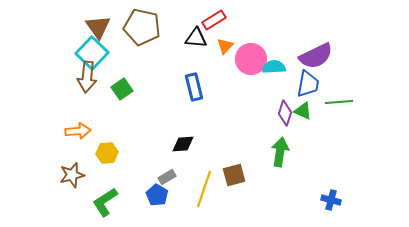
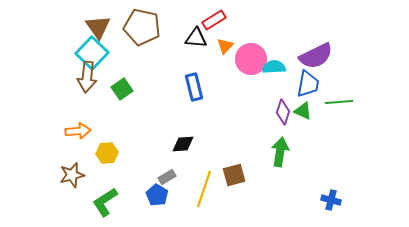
purple diamond: moved 2 px left, 1 px up
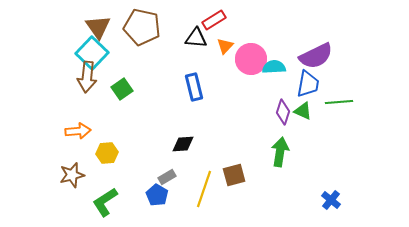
blue cross: rotated 24 degrees clockwise
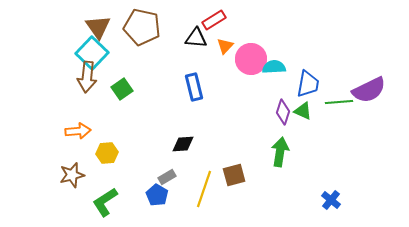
purple semicircle: moved 53 px right, 34 px down
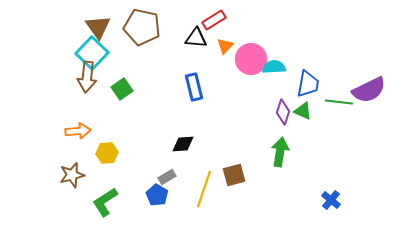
green line: rotated 12 degrees clockwise
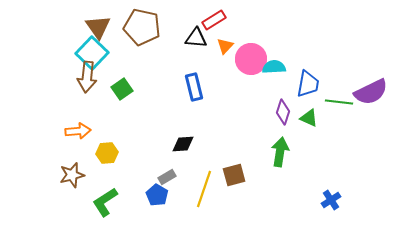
purple semicircle: moved 2 px right, 2 px down
green triangle: moved 6 px right, 7 px down
blue cross: rotated 18 degrees clockwise
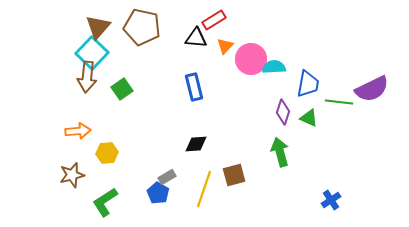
brown triangle: rotated 16 degrees clockwise
purple semicircle: moved 1 px right, 3 px up
black diamond: moved 13 px right
green arrow: rotated 24 degrees counterclockwise
blue pentagon: moved 1 px right, 2 px up
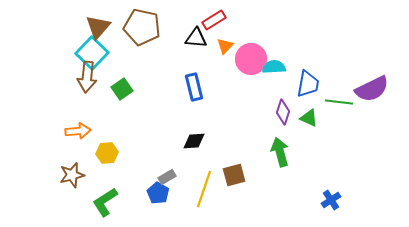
black diamond: moved 2 px left, 3 px up
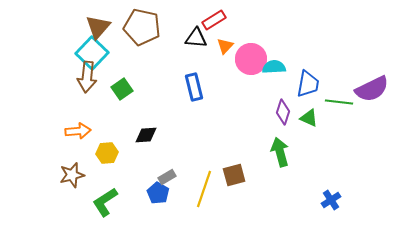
black diamond: moved 48 px left, 6 px up
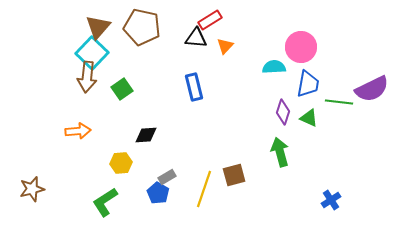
red rectangle: moved 4 px left
pink circle: moved 50 px right, 12 px up
yellow hexagon: moved 14 px right, 10 px down
brown star: moved 40 px left, 14 px down
